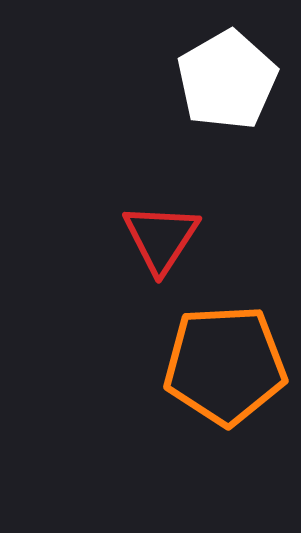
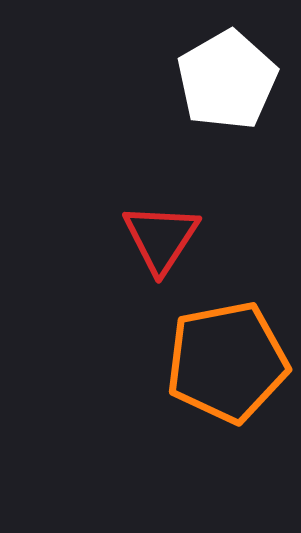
orange pentagon: moved 2 px right, 3 px up; rotated 8 degrees counterclockwise
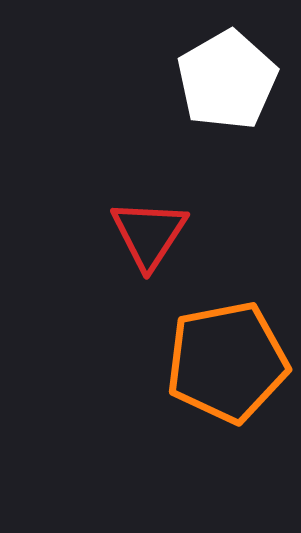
red triangle: moved 12 px left, 4 px up
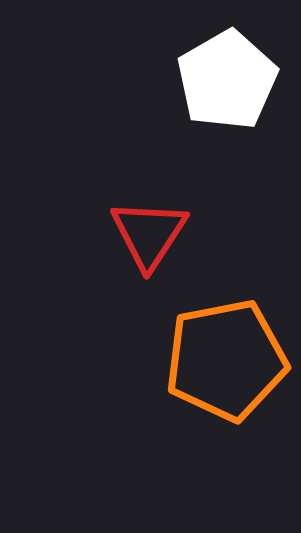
orange pentagon: moved 1 px left, 2 px up
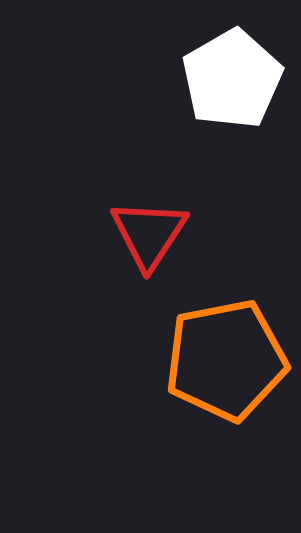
white pentagon: moved 5 px right, 1 px up
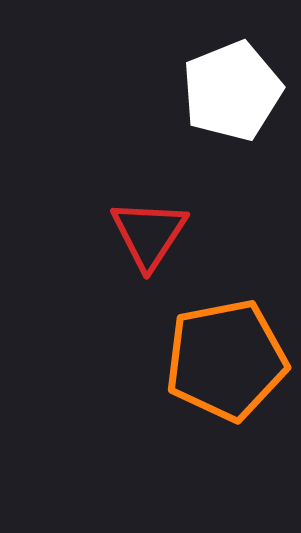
white pentagon: moved 12 px down; rotated 8 degrees clockwise
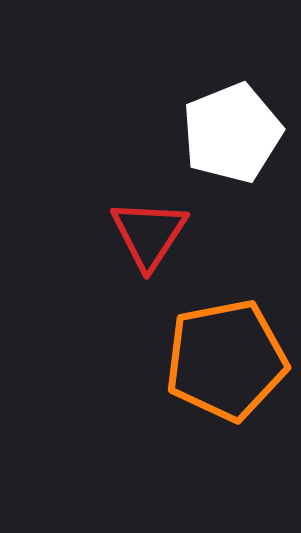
white pentagon: moved 42 px down
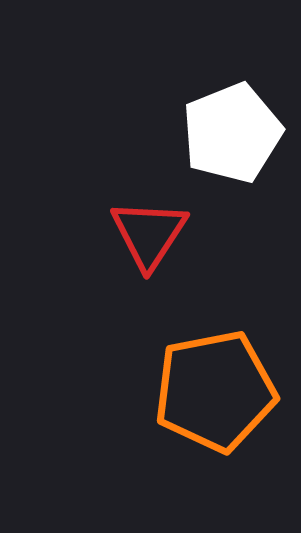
orange pentagon: moved 11 px left, 31 px down
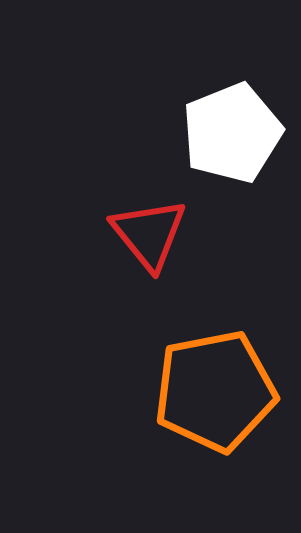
red triangle: rotated 12 degrees counterclockwise
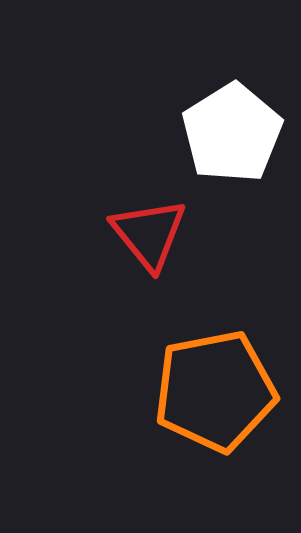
white pentagon: rotated 10 degrees counterclockwise
